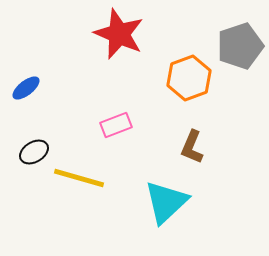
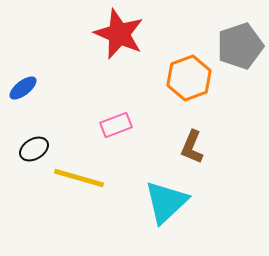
blue ellipse: moved 3 px left
black ellipse: moved 3 px up
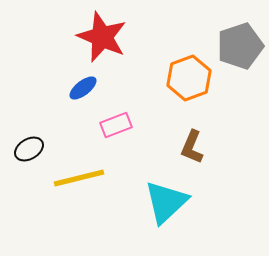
red star: moved 17 px left, 3 px down
blue ellipse: moved 60 px right
black ellipse: moved 5 px left
yellow line: rotated 30 degrees counterclockwise
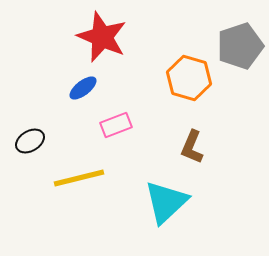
orange hexagon: rotated 24 degrees counterclockwise
black ellipse: moved 1 px right, 8 px up
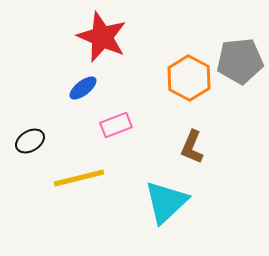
gray pentagon: moved 15 px down; rotated 12 degrees clockwise
orange hexagon: rotated 12 degrees clockwise
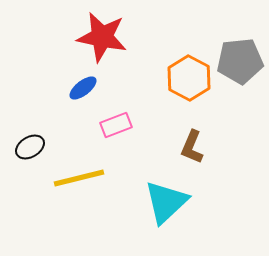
red star: rotated 12 degrees counterclockwise
black ellipse: moved 6 px down
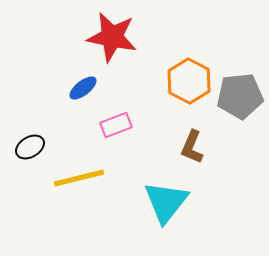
red star: moved 10 px right
gray pentagon: moved 35 px down
orange hexagon: moved 3 px down
cyan triangle: rotated 9 degrees counterclockwise
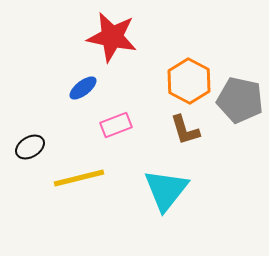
gray pentagon: moved 4 px down; rotated 18 degrees clockwise
brown L-shape: moved 7 px left, 17 px up; rotated 40 degrees counterclockwise
cyan triangle: moved 12 px up
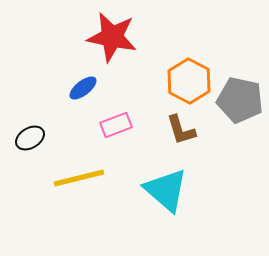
brown L-shape: moved 4 px left
black ellipse: moved 9 px up
cyan triangle: rotated 27 degrees counterclockwise
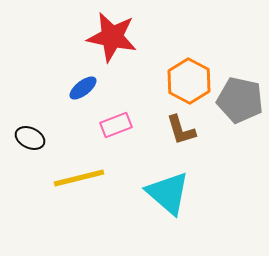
black ellipse: rotated 56 degrees clockwise
cyan triangle: moved 2 px right, 3 px down
